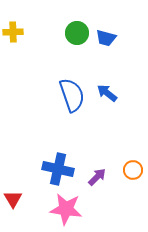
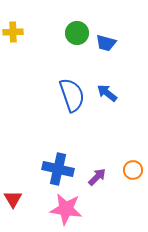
blue trapezoid: moved 5 px down
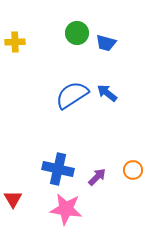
yellow cross: moved 2 px right, 10 px down
blue semicircle: rotated 104 degrees counterclockwise
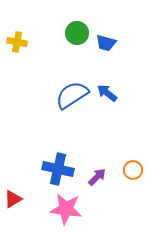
yellow cross: moved 2 px right; rotated 12 degrees clockwise
red triangle: rotated 30 degrees clockwise
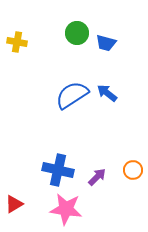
blue cross: moved 1 px down
red triangle: moved 1 px right, 5 px down
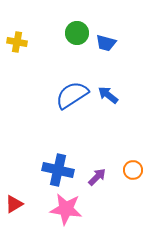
blue arrow: moved 1 px right, 2 px down
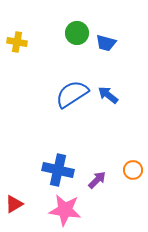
blue semicircle: moved 1 px up
purple arrow: moved 3 px down
pink star: moved 1 px left, 1 px down
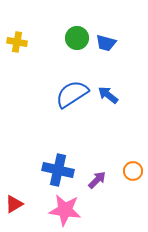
green circle: moved 5 px down
orange circle: moved 1 px down
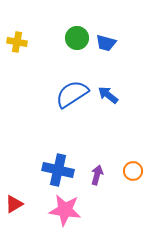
purple arrow: moved 5 px up; rotated 30 degrees counterclockwise
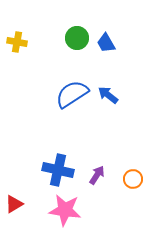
blue trapezoid: rotated 45 degrees clockwise
orange circle: moved 8 px down
purple arrow: rotated 18 degrees clockwise
